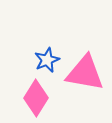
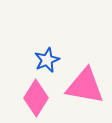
pink triangle: moved 13 px down
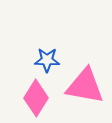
blue star: rotated 25 degrees clockwise
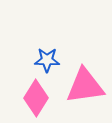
pink triangle: rotated 18 degrees counterclockwise
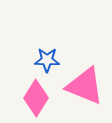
pink triangle: rotated 30 degrees clockwise
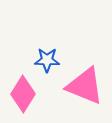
pink diamond: moved 13 px left, 4 px up
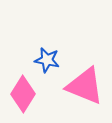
blue star: rotated 10 degrees clockwise
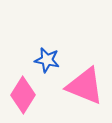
pink diamond: moved 1 px down
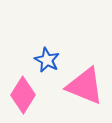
blue star: rotated 15 degrees clockwise
